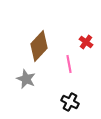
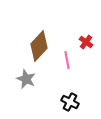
pink line: moved 2 px left, 4 px up
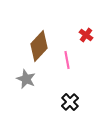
red cross: moved 7 px up
black cross: rotated 18 degrees clockwise
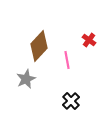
red cross: moved 3 px right, 5 px down
gray star: rotated 24 degrees clockwise
black cross: moved 1 px right, 1 px up
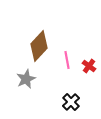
red cross: moved 26 px down
black cross: moved 1 px down
